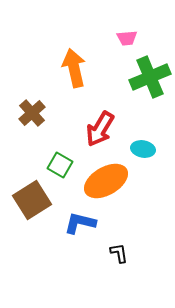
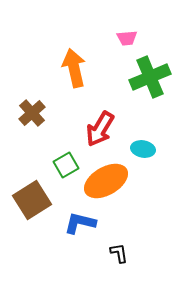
green square: moved 6 px right; rotated 30 degrees clockwise
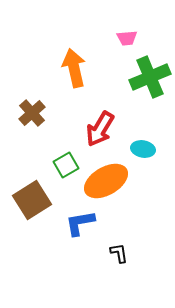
blue L-shape: rotated 24 degrees counterclockwise
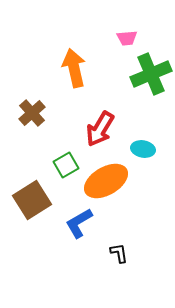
green cross: moved 1 px right, 3 px up
blue L-shape: moved 1 px left; rotated 20 degrees counterclockwise
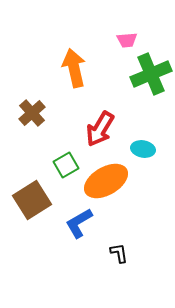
pink trapezoid: moved 2 px down
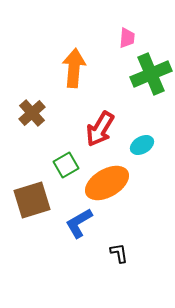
pink trapezoid: moved 2 px up; rotated 80 degrees counterclockwise
orange arrow: rotated 18 degrees clockwise
cyan ellipse: moved 1 px left, 4 px up; rotated 40 degrees counterclockwise
orange ellipse: moved 1 px right, 2 px down
brown square: rotated 15 degrees clockwise
